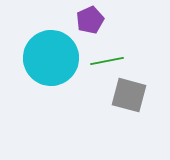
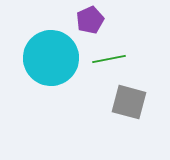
green line: moved 2 px right, 2 px up
gray square: moved 7 px down
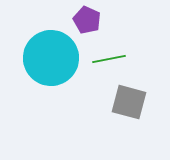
purple pentagon: moved 3 px left; rotated 24 degrees counterclockwise
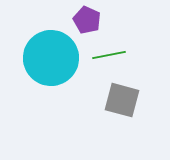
green line: moved 4 px up
gray square: moved 7 px left, 2 px up
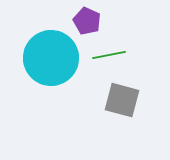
purple pentagon: moved 1 px down
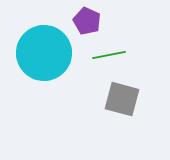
cyan circle: moved 7 px left, 5 px up
gray square: moved 1 px up
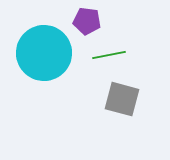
purple pentagon: rotated 16 degrees counterclockwise
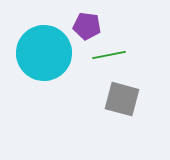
purple pentagon: moved 5 px down
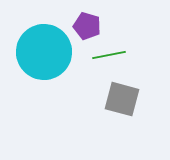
purple pentagon: rotated 8 degrees clockwise
cyan circle: moved 1 px up
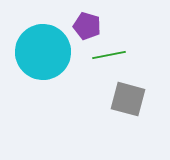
cyan circle: moved 1 px left
gray square: moved 6 px right
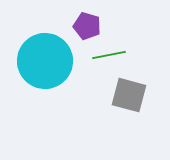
cyan circle: moved 2 px right, 9 px down
gray square: moved 1 px right, 4 px up
